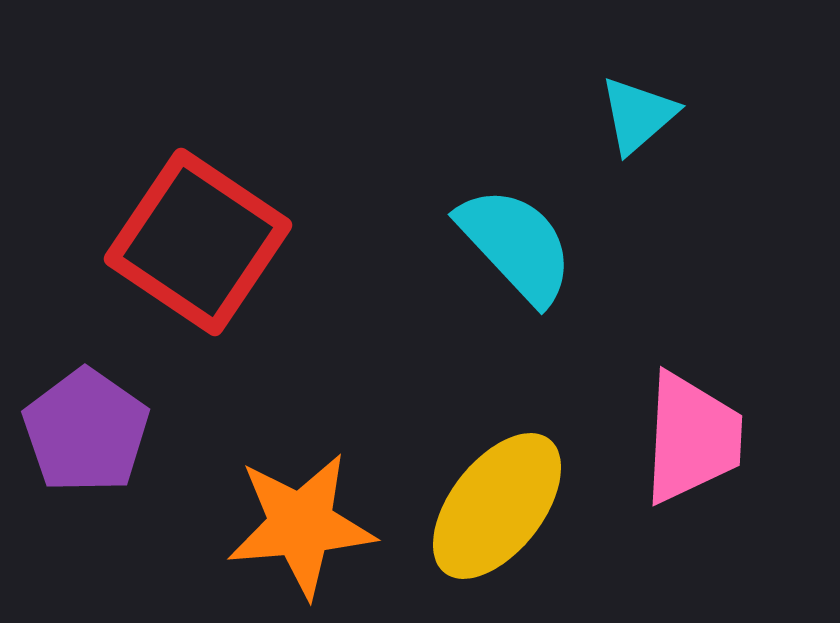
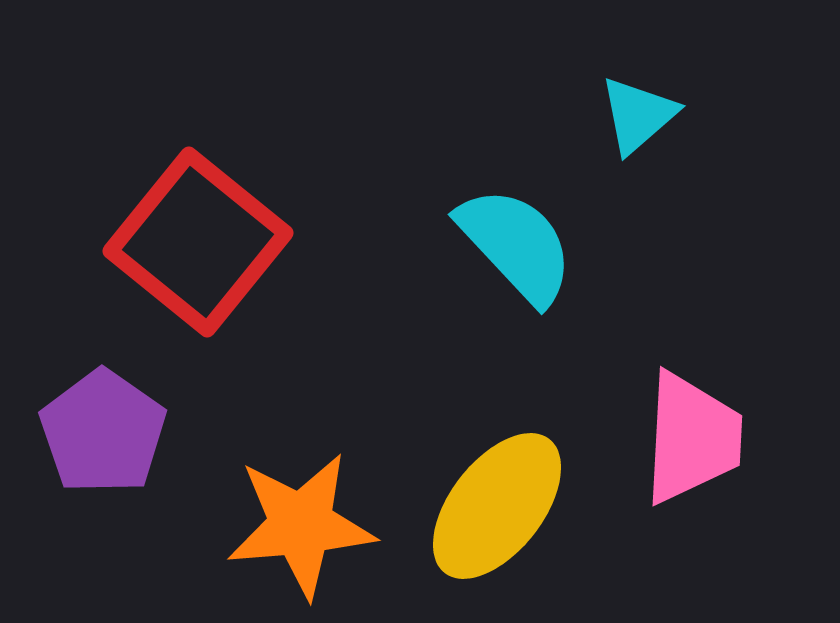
red square: rotated 5 degrees clockwise
purple pentagon: moved 17 px right, 1 px down
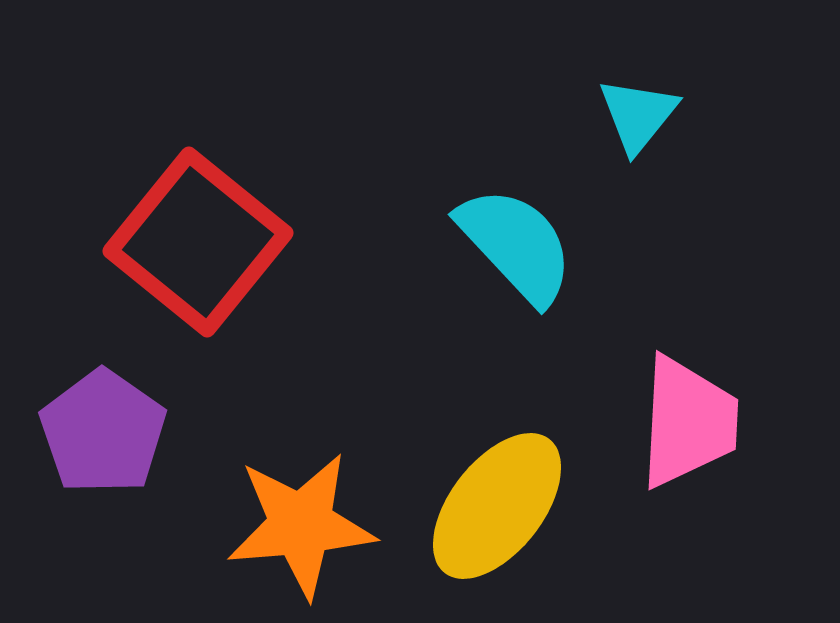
cyan triangle: rotated 10 degrees counterclockwise
pink trapezoid: moved 4 px left, 16 px up
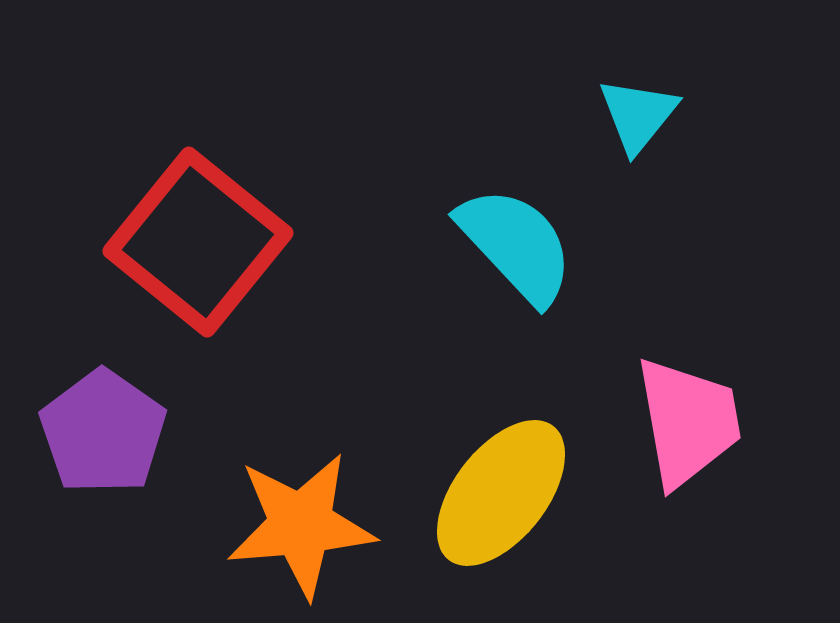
pink trapezoid: rotated 13 degrees counterclockwise
yellow ellipse: moved 4 px right, 13 px up
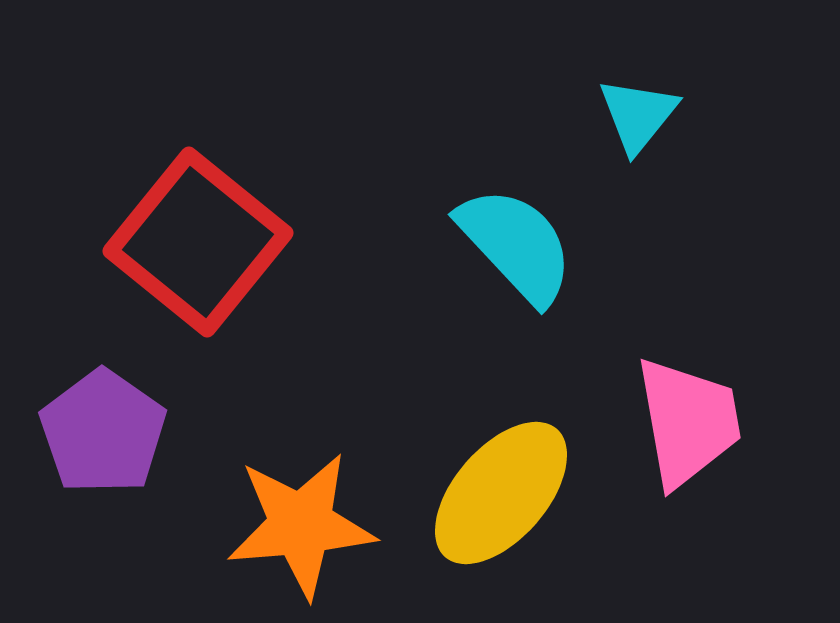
yellow ellipse: rotated 3 degrees clockwise
